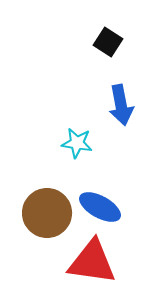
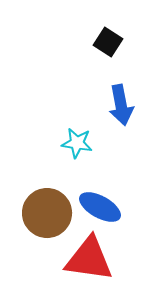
red triangle: moved 3 px left, 3 px up
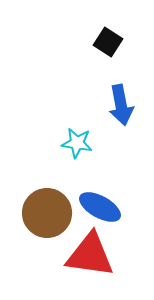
red triangle: moved 1 px right, 4 px up
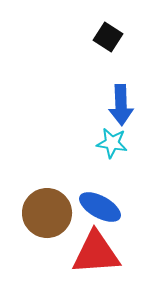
black square: moved 5 px up
blue arrow: rotated 9 degrees clockwise
cyan star: moved 35 px right
red triangle: moved 6 px right, 2 px up; rotated 12 degrees counterclockwise
